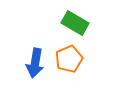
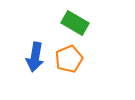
blue arrow: moved 6 px up
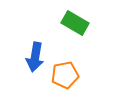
orange pentagon: moved 4 px left, 16 px down; rotated 12 degrees clockwise
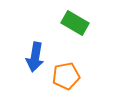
orange pentagon: moved 1 px right, 1 px down
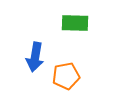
green rectangle: rotated 28 degrees counterclockwise
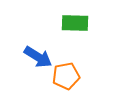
blue arrow: moved 3 px right; rotated 68 degrees counterclockwise
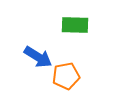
green rectangle: moved 2 px down
